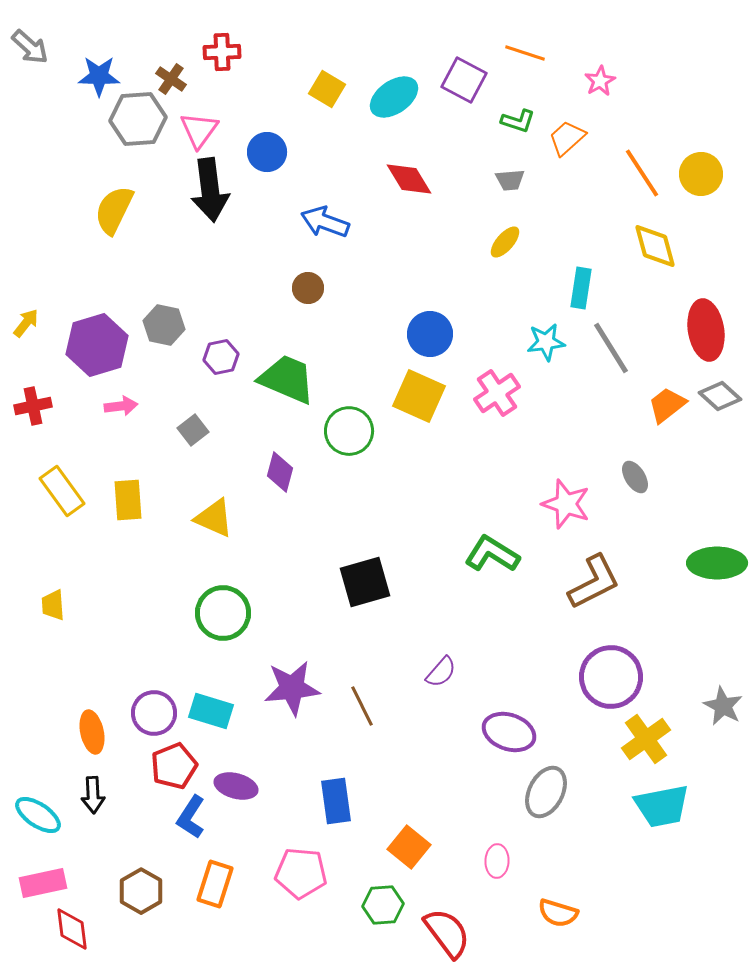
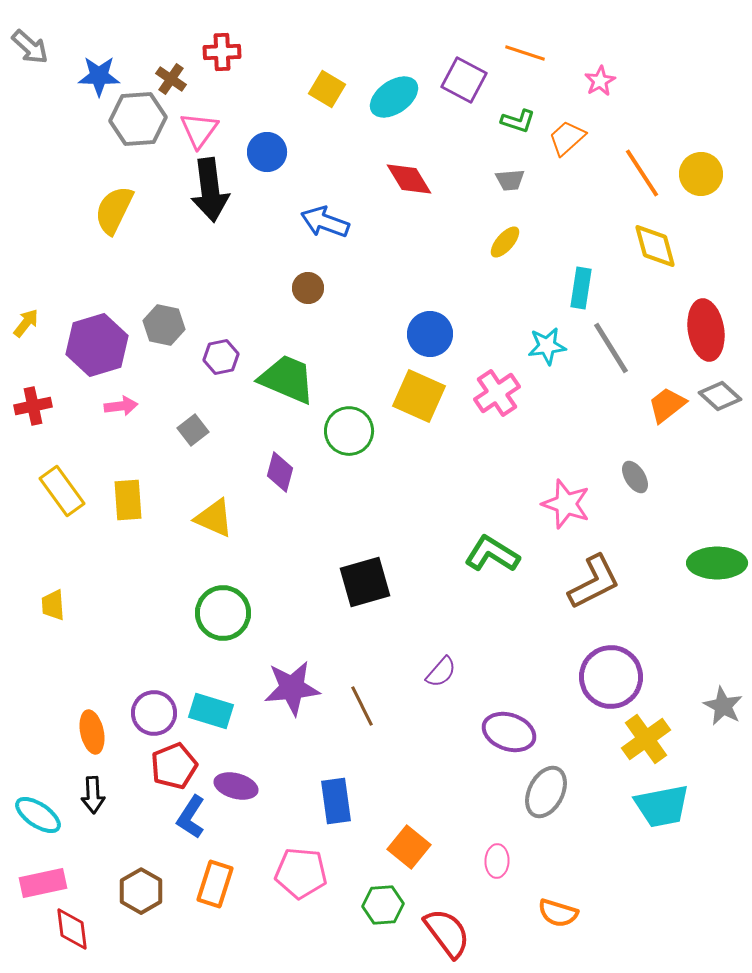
cyan star at (546, 342): moved 1 px right, 4 px down
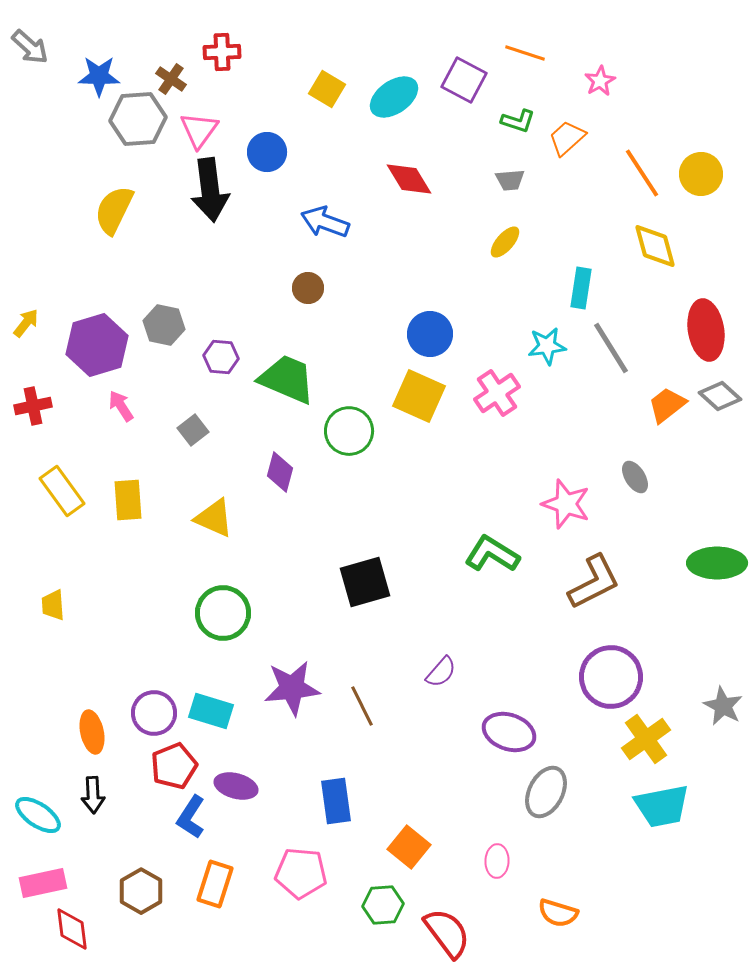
purple hexagon at (221, 357): rotated 16 degrees clockwise
pink arrow at (121, 406): rotated 116 degrees counterclockwise
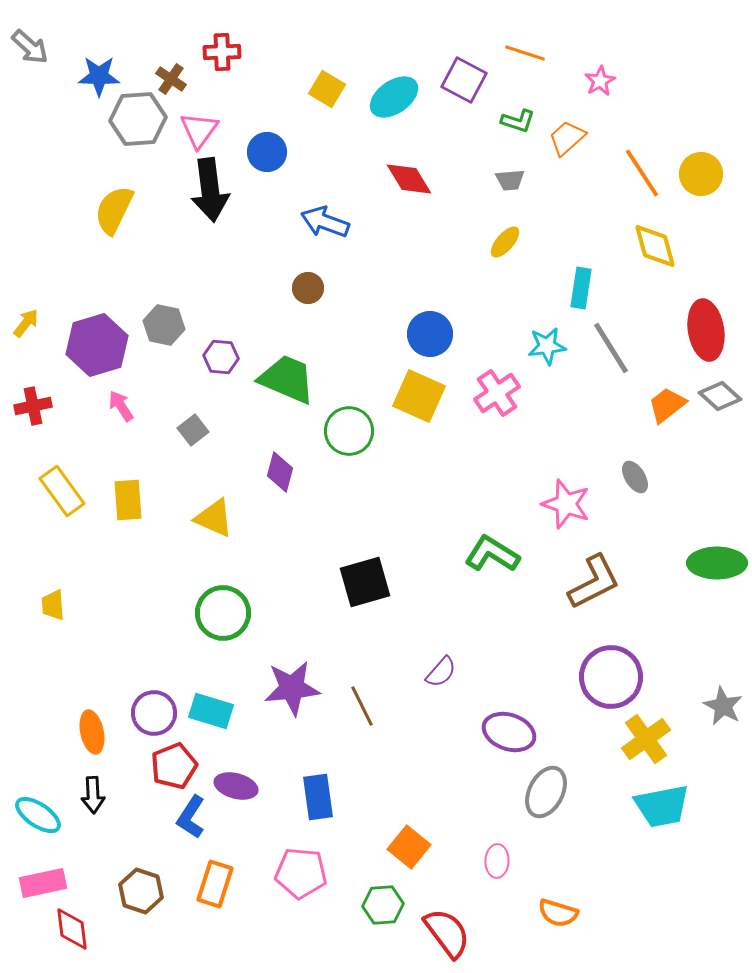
blue rectangle at (336, 801): moved 18 px left, 4 px up
brown hexagon at (141, 891): rotated 12 degrees counterclockwise
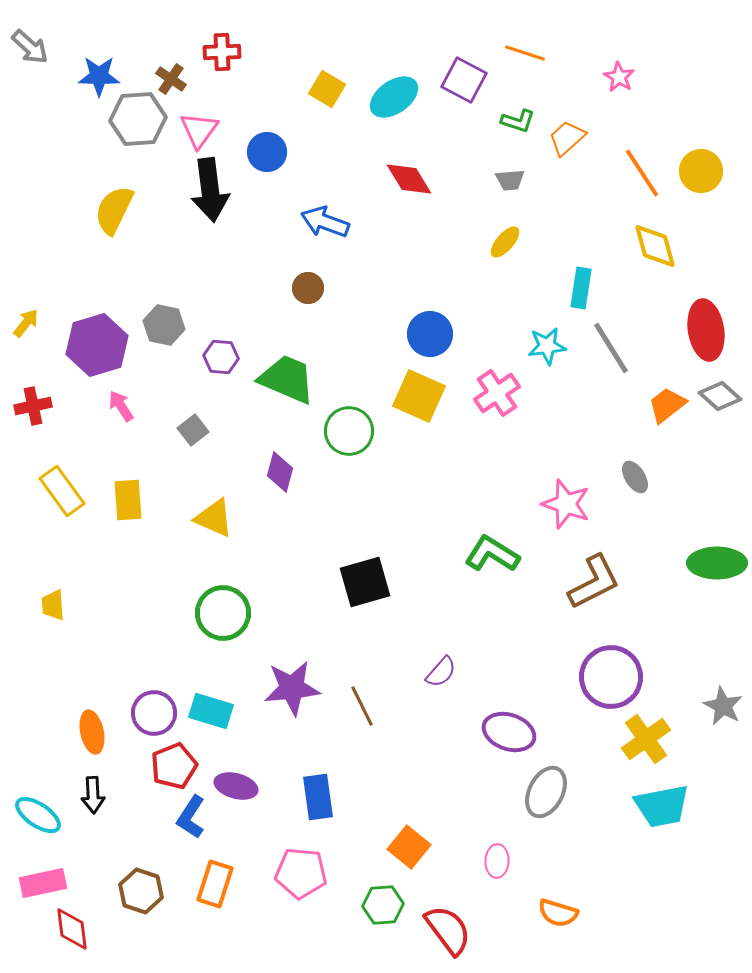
pink star at (600, 81): moved 19 px right, 4 px up; rotated 12 degrees counterclockwise
yellow circle at (701, 174): moved 3 px up
red semicircle at (447, 933): moved 1 px right, 3 px up
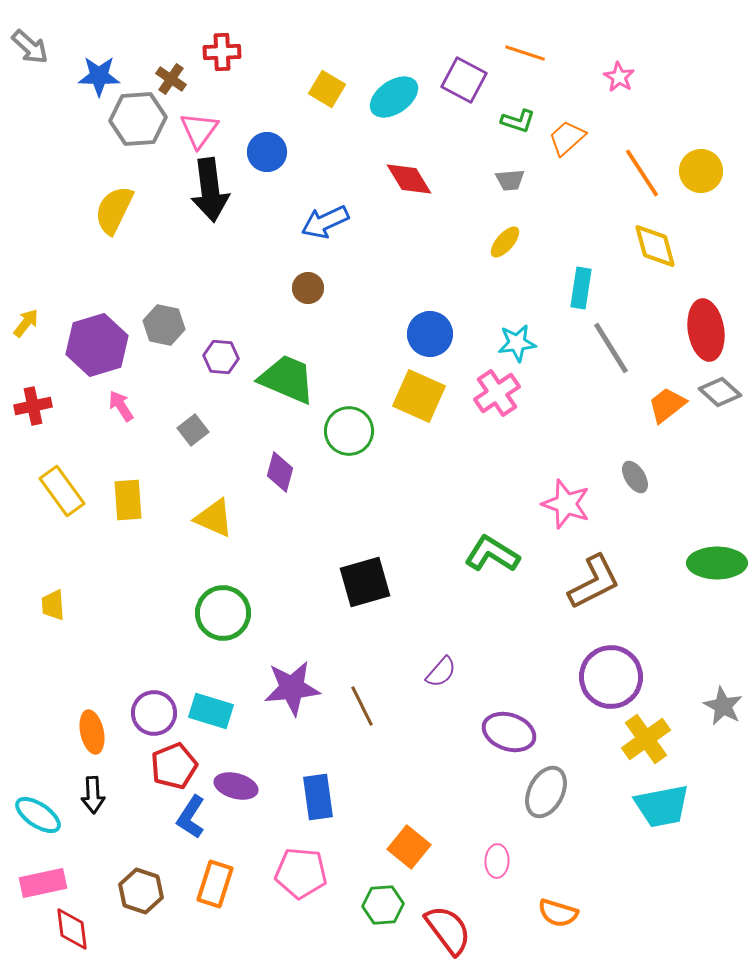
blue arrow at (325, 222): rotated 45 degrees counterclockwise
cyan star at (547, 346): moved 30 px left, 3 px up
gray diamond at (720, 396): moved 4 px up
